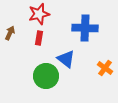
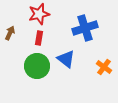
blue cross: rotated 20 degrees counterclockwise
orange cross: moved 1 px left, 1 px up
green circle: moved 9 px left, 10 px up
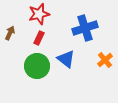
red rectangle: rotated 16 degrees clockwise
orange cross: moved 1 px right, 7 px up; rotated 14 degrees clockwise
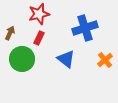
green circle: moved 15 px left, 7 px up
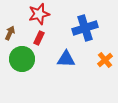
blue triangle: rotated 36 degrees counterclockwise
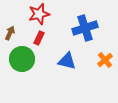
blue triangle: moved 1 px right, 2 px down; rotated 12 degrees clockwise
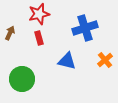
red rectangle: rotated 40 degrees counterclockwise
green circle: moved 20 px down
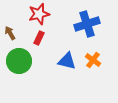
blue cross: moved 2 px right, 4 px up
brown arrow: rotated 56 degrees counterclockwise
red rectangle: rotated 40 degrees clockwise
orange cross: moved 12 px left; rotated 14 degrees counterclockwise
green circle: moved 3 px left, 18 px up
